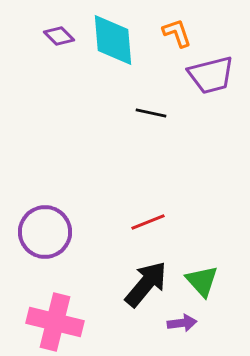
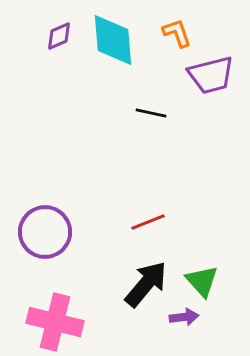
purple diamond: rotated 68 degrees counterclockwise
purple arrow: moved 2 px right, 6 px up
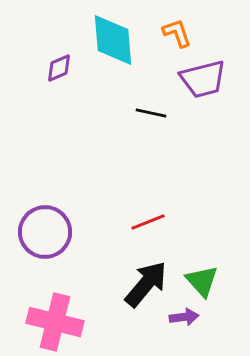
purple diamond: moved 32 px down
purple trapezoid: moved 8 px left, 4 px down
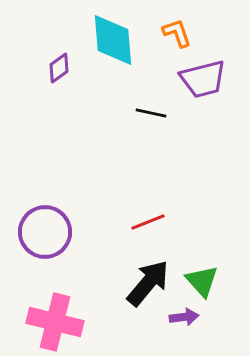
purple diamond: rotated 12 degrees counterclockwise
black arrow: moved 2 px right, 1 px up
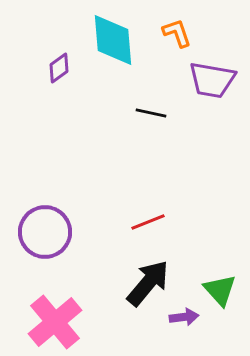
purple trapezoid: moved 9 px right, 1 px down; rotated 24 degrees clockwise
green triangle: moved 18 px right, 9 px down
pink cross: rotated 36 degrees clockwise
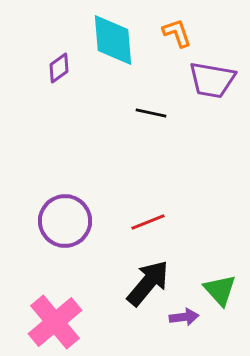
purple circle: moved 20 px right, 11 px up
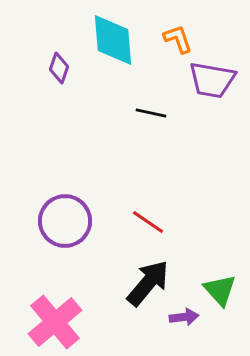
orange L-shape: moved 1 px right, 6 px down
purple diamond: rotated 36 degrees counterclockwise
red line: rotated 56 degrees clockwise
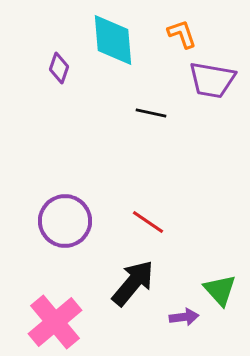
orange L-shape: moved 4 px right, 5 px up
black arrow: moved 15 px left
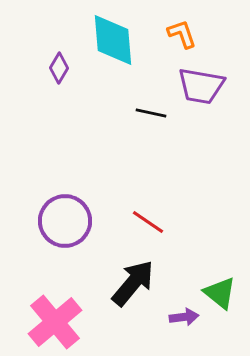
purple diamond: rotated 12 degrees clockwise
purple trapezoid: moved 11 px left, 6 px down
green triangle: moved 3 px down; rotated 9 degrees counterclockwise
